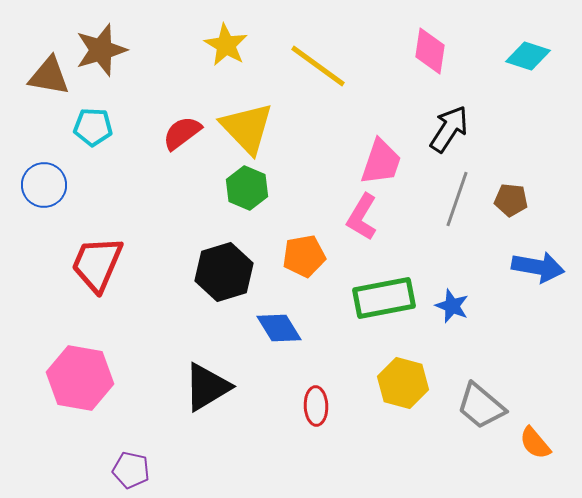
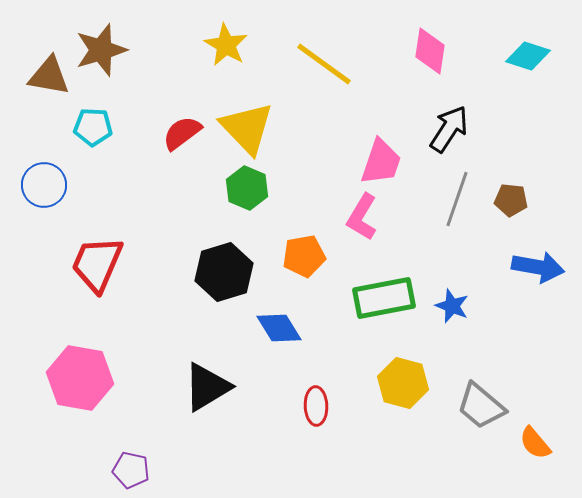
yellow line: moved 6 px right, 2 px up
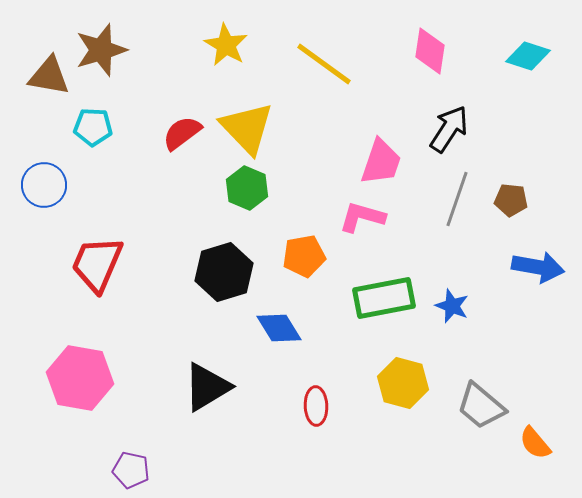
pink L-shape: rotated 75 degrees clockwise
